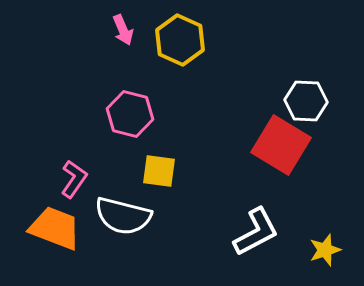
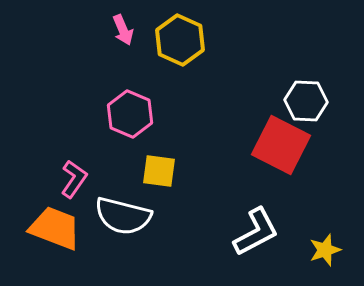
pink hexagon: rotated 9 degrees clockwise
red square: rotated 4 degrees counterclockwise
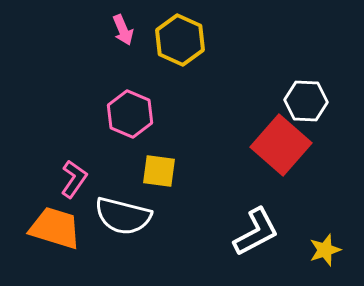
red square: rotated 14 degrees clockwise
orange trapezoid: rotated 4 degrees counterclockwise
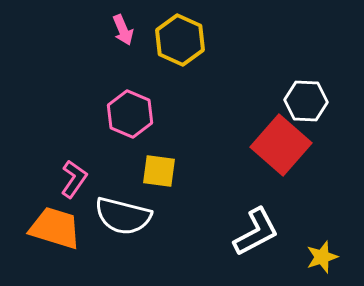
yellow star: moved 3 px left, 7 px down
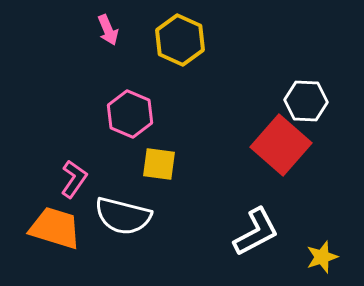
pink arrow: moved 15 px left
yellow square: moved 7 px up
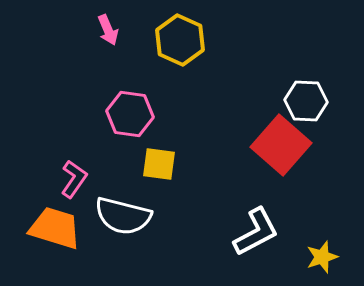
pink hexagon: rotated 15 degrees counterclockwise
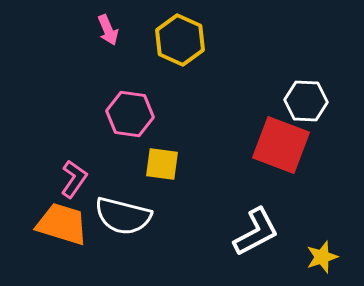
red square: rotated 20 degrees counterclockwise
yellow square: moved 3 px right
orange trapezoid: moved 7 px right, 4 px up
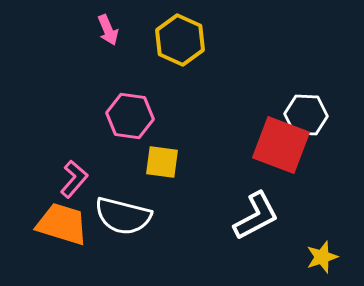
white hexagon: moved 14 px down
pink hexagon: moved 2 px down
yellow square: moved 2 px up
pink L-shape: rotated 6 degrees clockwise
white L-shape: moved 16 px up
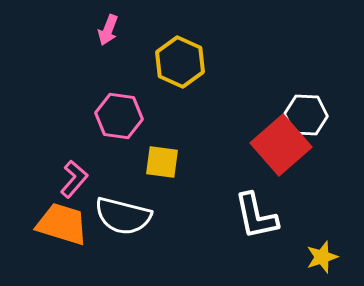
pink arrow: rotated 44 degrees clockwise
yellow hexagon: moved 22 px down
pink hexagon: moved 11 px left
red square: rotated 28 degrees clockwise
white L-shape: rotated 106 degrees clockwise
